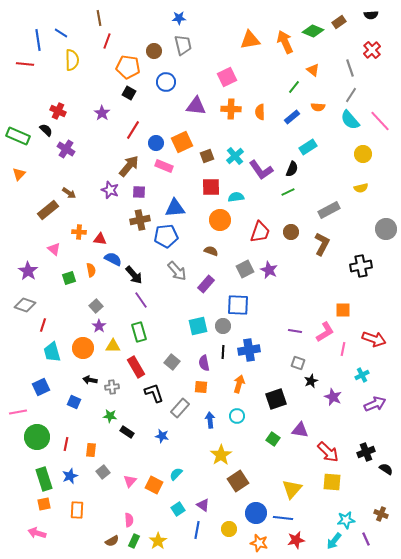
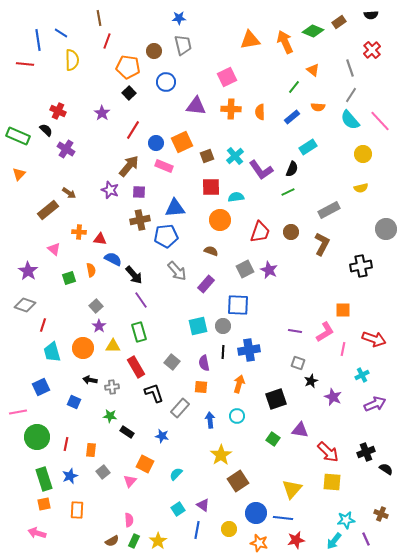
black square at (129, 93): rotated 16 degrees clockwise
orange square at (154, 485): moved 9 px left, 21 px up
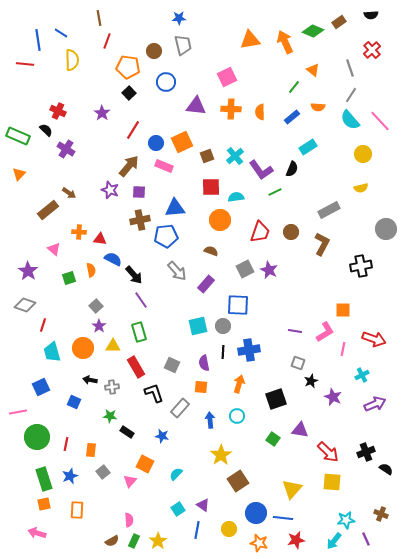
green line at (288, 192): moved 13 px left
gray square at (172, 362): moved 3 px down; rotated 14 degrees counterclockwise
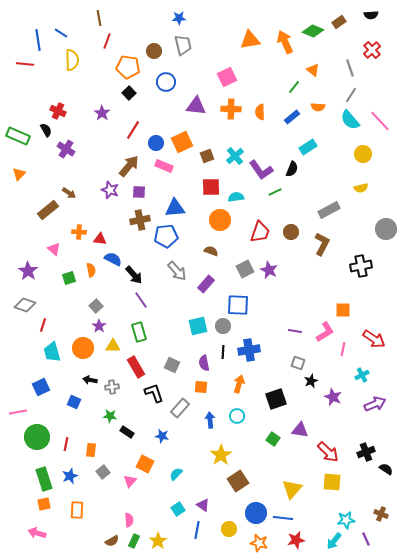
black semicircle at (46, 130): rotated 16 degrees clockwise
red arrow at (374, 339): rotated 15 degrees clockwise
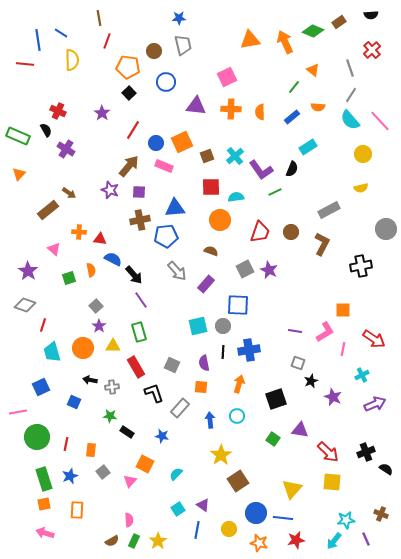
pink arrow at (37, 533): moved 8 px right
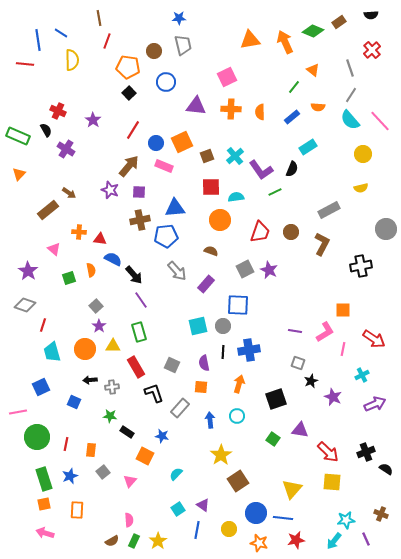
purple star at (102, 113): moved 9 px left, 7 px down
orange circle at (83, 348): moved 2 px right, 1 px down
black arrow at (90, 380): rotated 16 degrees counterclockwise
orange square at (145, 464): moved 8 px up
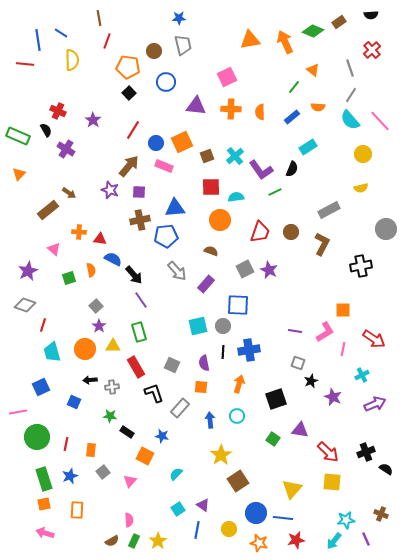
purple star at (28, 271): rotated 12 degrees clockwise
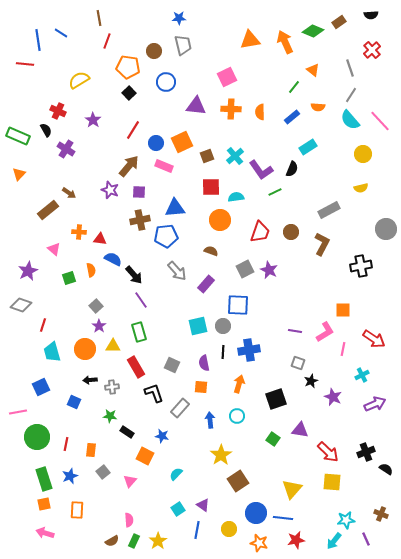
yellow semicircle at (72, 60): moved 7 px right, 20 px down; rotated 120 degrees counterclockwise
gray diamond at (25, 305): moved 4 px left
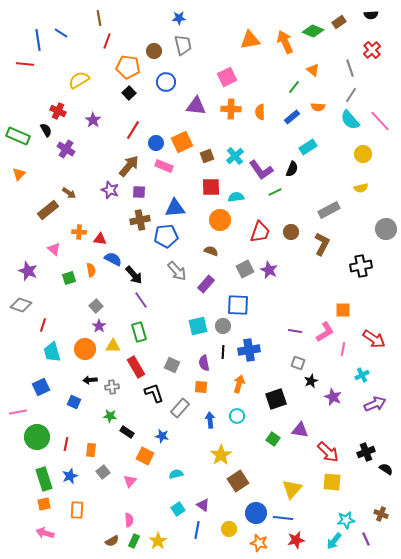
purple star at (28, 271): rotated 24 degrees counterclockwise
cyan semicircle at (176, 474): rotated 32 degrees clockwise
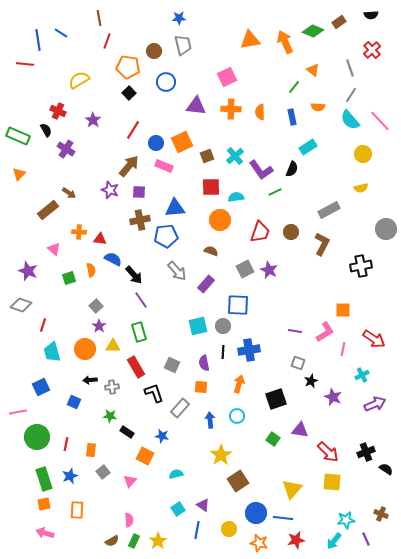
blue rectangle at (292, 117): rotated 63 degrees counterclockwise
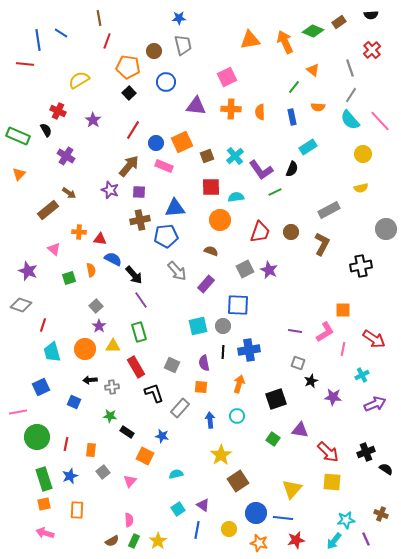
purple cross at (66, 149): moved 7 px down
purple star at (333, 397): rotated 18 degrees counterclockwise
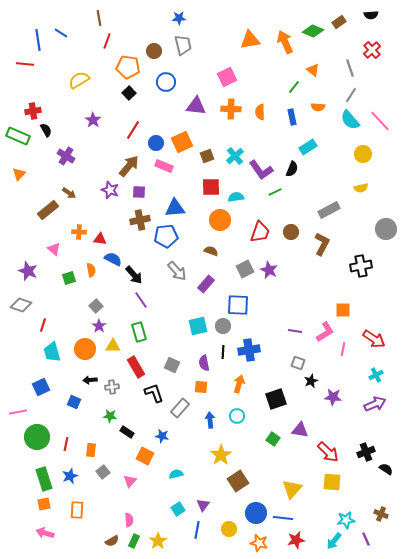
red cross at (58, 111): moved 25 px left; rotated 35 degrees counterclockwise
cyan cross at (362, 375): moved 14 px right
purple triangle at (203, 505): rotated 32 degrees clockwise
